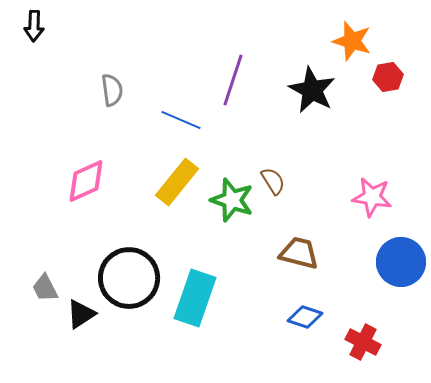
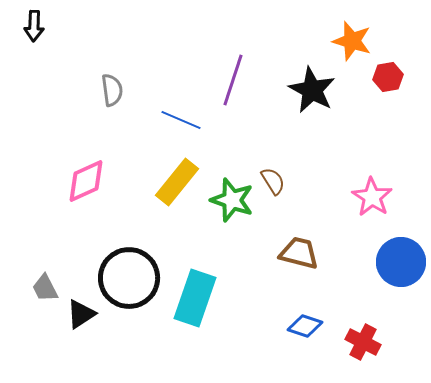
pink star: rotated 24 degrees clockwise
blue diamond: moved 9 px down
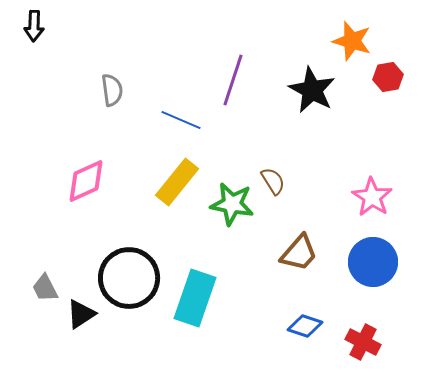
green star: moved 4 px down; rotated 9 degrees counterclockwise
brown trapezoid: rotated 117 degrees clockwise
blue circle: moved 28 px left
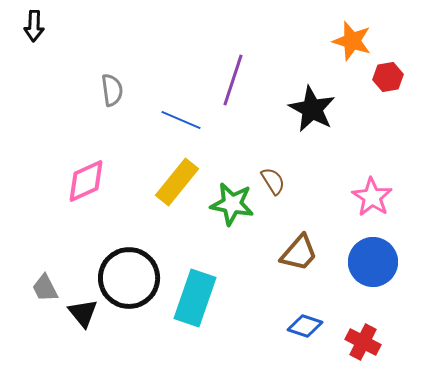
black star: moved 19 px down
black triangle: moved 2 px right, 1 px up; rotated 36 degrees counterclockwise
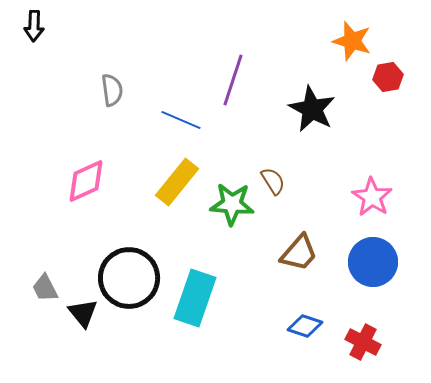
green star: rotated 6 degrees counterclockwise
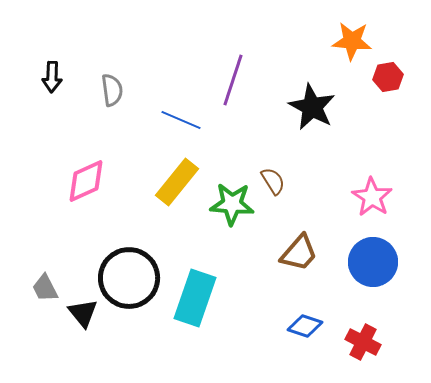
black arrow: moved 18 px right, 51 px down
orange star: rotated 12 degrees counterclockwise
black star: moved 2 px up
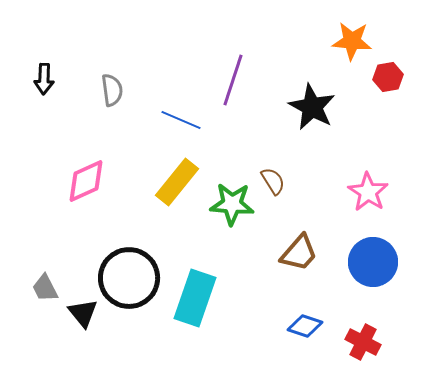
black arrow: moved 8 px left, 2 px down
pink star: moved 4 px left, 5 px up
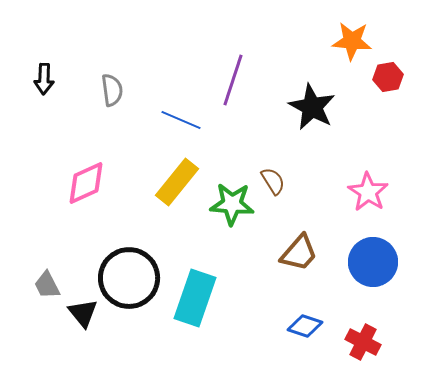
pink diamond: moved 2 px down
gray trapezoid: moved 2 px right, 3 px up
